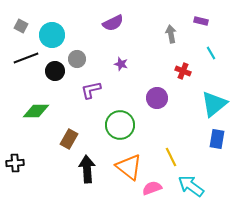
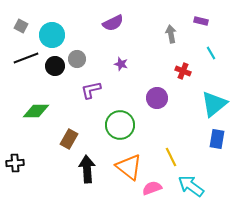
black circle: moved 5 px up
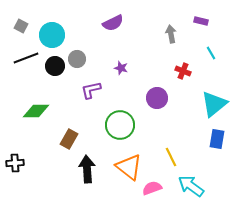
purple star: moved 4 px down
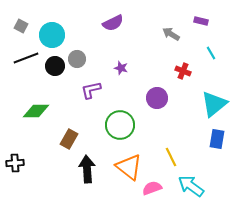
gray arrow: rotated 48 degrees counterclockwise
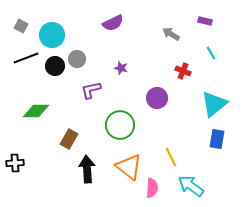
purple rectangle: moved 4 px right
pink semicircle: rotated 114 degrees clockwise
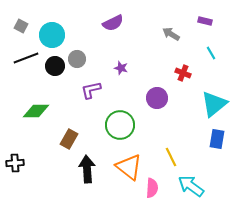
red cross: moved 2 px down
